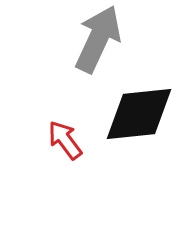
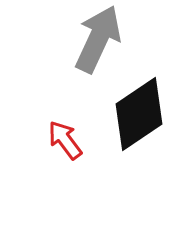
black diamond: rotated 28 degrees counterclockwise
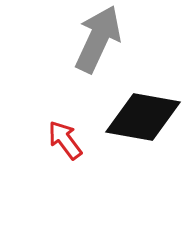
black diamond: moved 4 px right, 3 px down; rotated 44 degrees clockwise
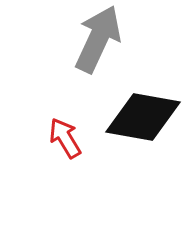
red arrow: moved 2 px up; rotated 6 degrees clockwise
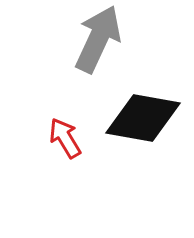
black diamond: moved 1 px down
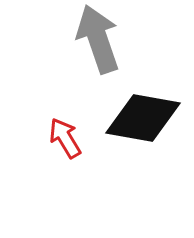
gray arrow: rotated 44 degrees counterclockwise
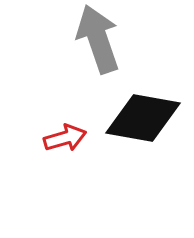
red arrow: rotated 105 degrees clockwise
